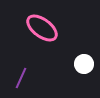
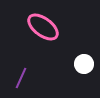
pink ellipse: moved 1 px right, 1 px up
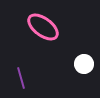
purple line: rotated 40 degrees counterclockwise
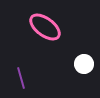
pink ellipse: moved 2 px right
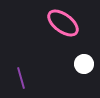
pink ellipse: moved 18 px right, 4 px up
